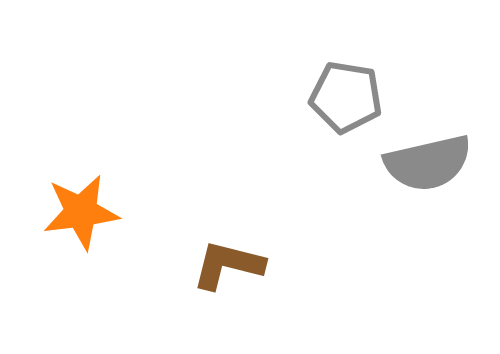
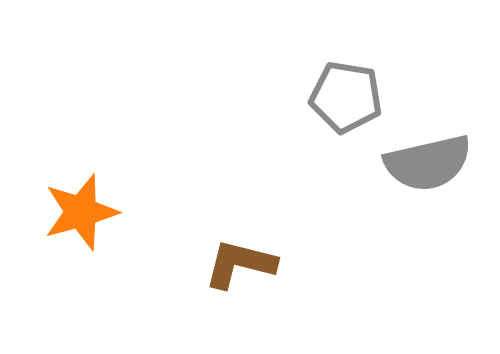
orange star: rotated 8 degrees counterclockwise
brown L-shape: moved 12 px right, 1 px up
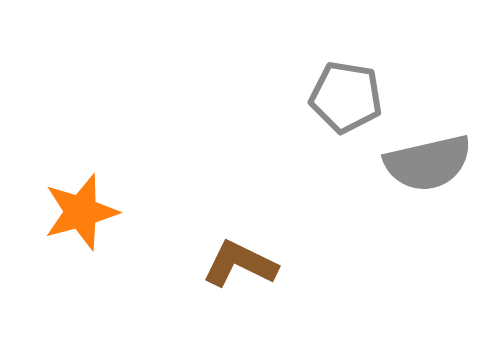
brown L-shape: rotated 12 degrees clockwise
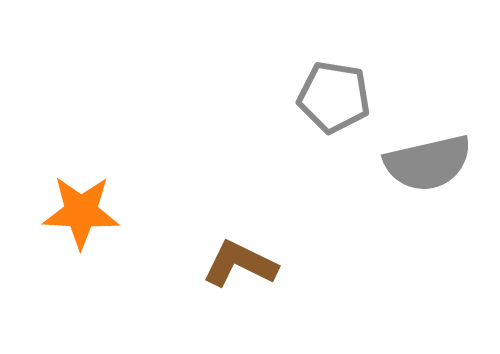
gray pentagon: moved 12 px left
orange star: rotated 18 degrees clockwise
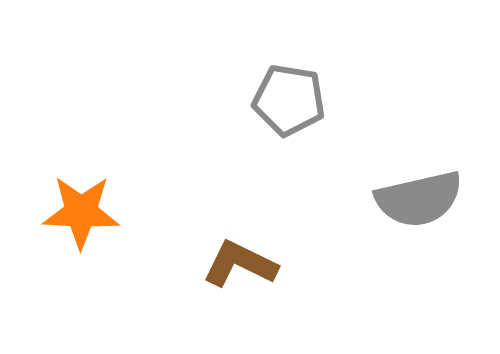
gray pentagon: moved 45 px left, 3 px down
gray semicircle: moved 9 px left, 36 px down
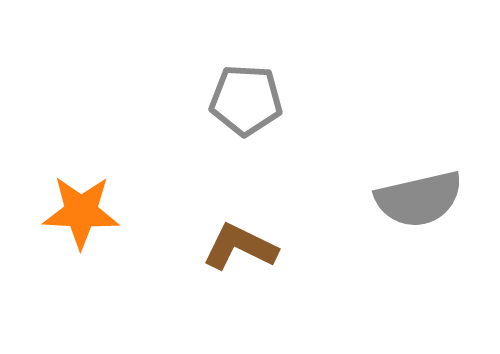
gray pentagon: moved 43 px left; rotated 6 degrees counterclockwise
brown L-shape: moved 17 px up
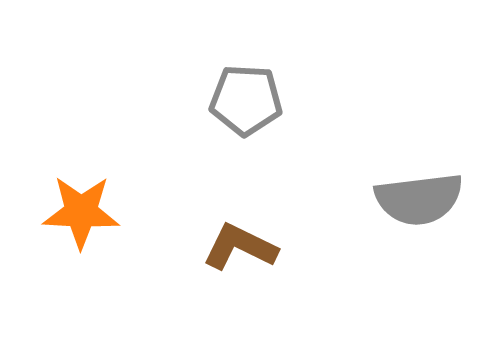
gray semicircle: rotated 6 degrees clockwise
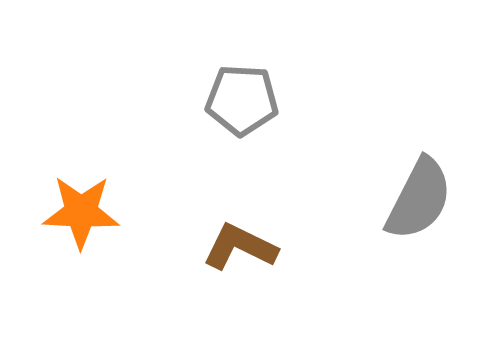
gray pentagon: moved 4 px left
gray semicircle: rotated 56 degrees counterclockwise
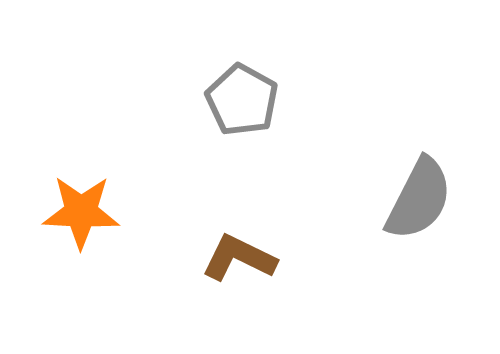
gray pentagon: rotated 26 degrees clockwise
brown L-shape: moved 1 px left, 11 px down
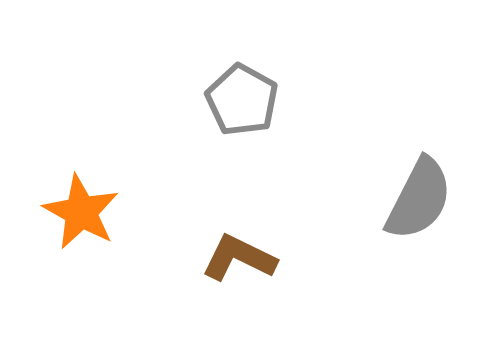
orange star: rotated 26 degrees clockwise
